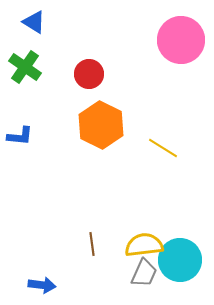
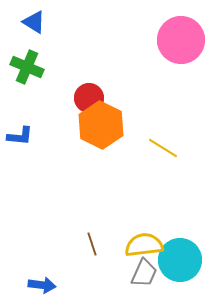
green cross: moved 2 px right; rotated 12 degrees counterclockwise
red circle: moved 24 px down
brown line: rotated 10 degrees counterclockwise
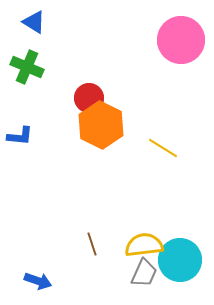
blue arrow: moved 4 px left, 4 px up; rotated 12 degrees clockwise
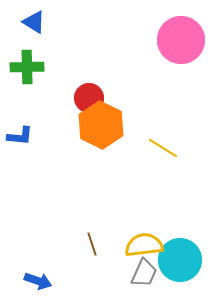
green cross: rotated 24 degrees counterclockwise
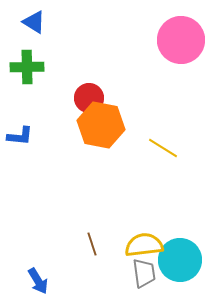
orange hexagon: rotated 15 degrees counterclockwise
gray trapezoid: rotated 32 degrees counterclockwise
blue arrow: rotated 40 degrees clockwise
